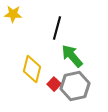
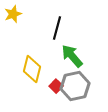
yellow star: rotated 24 degrees counterclockwise
red square: moved 2 px right, 2 px down
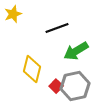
black line: rotated 55 degrees clockwise
green arrow: moved 4 px right, 5 px up; rotated 80 degrees counterclockwise
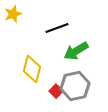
red square: moved 5 px down
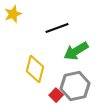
yellow diamond: moved 3 px right
red square: moved 4 px down
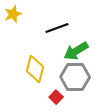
gray hexagon: moved 9 px up; rotated 12 degrees clockwise
red square: moved 2 px down
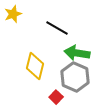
black line: rotated 50 degrees clockwise
green arrow: moved 1 px right, 2 px down; rotated 40 degrees clockwise
yellow diamond: moved 3 px up
gray hexagon: rotated 24 degrees clockwise
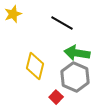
black line: moved 5 px right, 5 px up
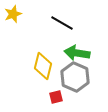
yellow diamond: moved 8 px right
red square: rotated 32 degrees clockwise
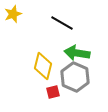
red square: moved 3 px left, 5 px up
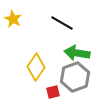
yellow star: moved 5 px down; rotated 24 degrees counterclockwise
yellow diamond: moved 7 px left, 1 px down; rotated 20 degrees clockwise
gray hexagon: rotated 16 degrees clockwise
